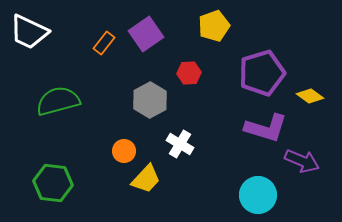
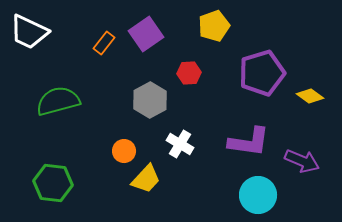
purple L-shape: moved 17 px left, 14 px down; rotated 9 degrees counterclockwise
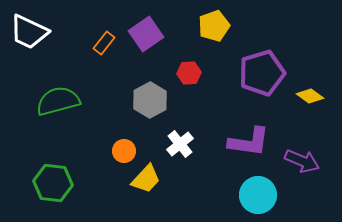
white cross: rotated 20 degrees clockwise
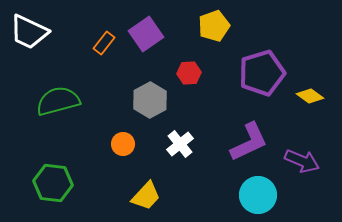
purple L-shape: rotated 33 degrees counterclockwise
orange circle: moved 1 px left, 7 px up
yellow trapezoid: moved 17 px down
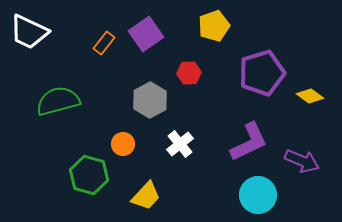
green hexagon: moved 36 px right, 8 px up; rotated 9 degrees clockwise
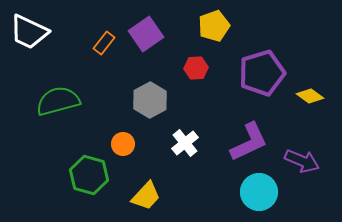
red hexagon: moved 7 px right, 5 px up
white cross: moved 5 px right, 1 px up
cyan circle: moved 1 px right, 3 px up
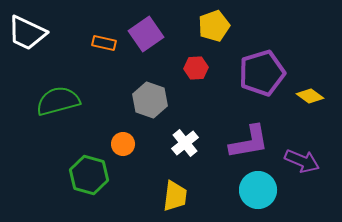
white trapezoid: moved 2 px left, 1 px down
orange rectangle: rotated 65 degrees clockwise
gray hexagon: rotated 12 degrees counterclockwise
purple L-shape: rotated 15 degrees clockwise
cyan circle: moved 1 px left, 2 px up
yellow trapezoid: moved 29 px right; rotated 36 degrees counterclockwise
